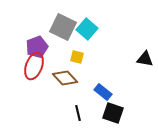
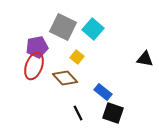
cyan square: moved 6 px right
purple pentagon: rotated 10 degrees clockwise
yellow square: rotated 24 degrees clockwise
black line: rotated 14 degrees counterclockwise
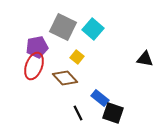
blue rectangle: moved 3 px left, 6 px down
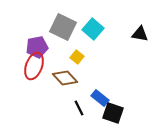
black triangle: moved 5 px left, 25 px up
black line: moved 1 px right, 5 px up
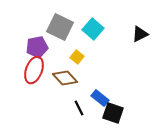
gray square: moved 3 px left
black triangle: rotated 36 degrees counterclockwise
red ellipse: moved 4 px down
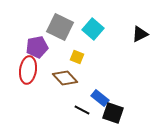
yellow square: rotated 16 degrees counterclockwise
red ellipse: moved 6 px left; rotated 12 degrees counterclockwise
black line: moved 3 px right, 2 px down; rotated 35 degrees counterclockwise
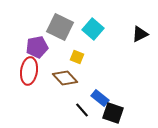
red ellipse: moved 1 px right, 1 px down
black line: rotated 21 degrees clockwise
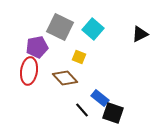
yellow square: moved 2 px right
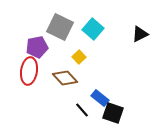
yellow square: rotated 24 degrees clockwise
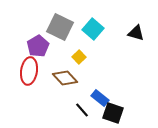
black triangle: moved 4 px left, 1 px up; rotated 42 degrees clockwise
purple pentagon: moved 1 px right, 1 px up; rotated 20 degrees counterclockwise
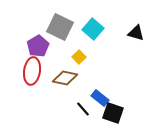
red ellipse: moved 3 px right
brown diamond: rotated 35 degrees counterclockwise
black line: moved 1 px right, 1 px up
